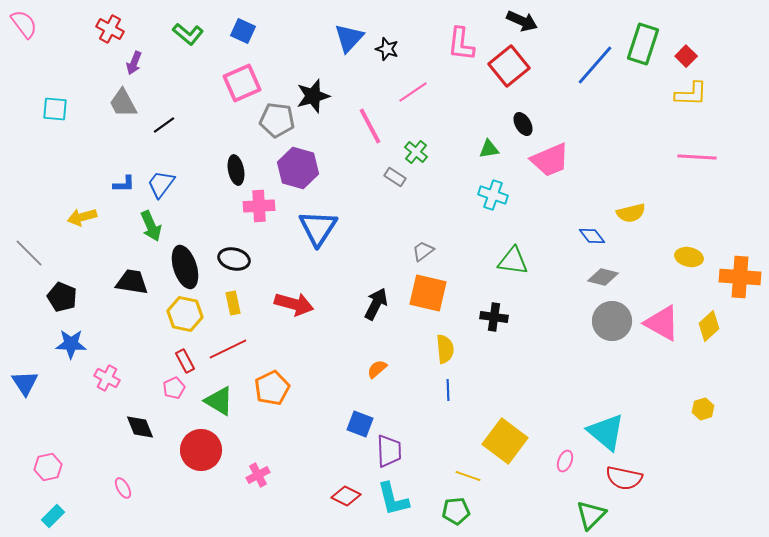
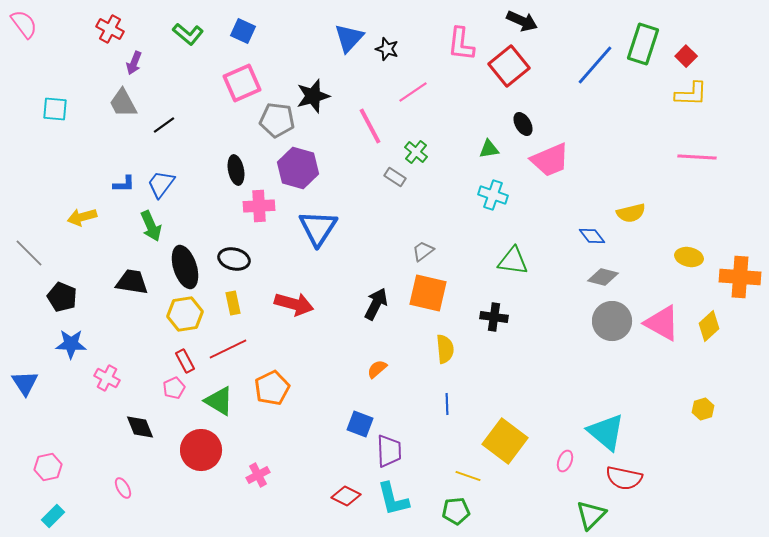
yellow hexagon at (185, 314): rotated 20 degrees counterclockwise
blue line at (448, 390): moved 1 px left, 14 px down
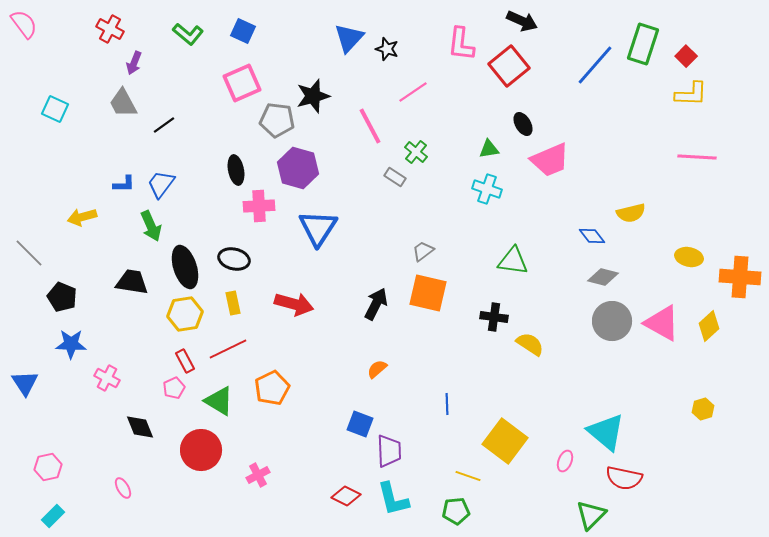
cyan square at (55, 109): rotated 20 degrees clockwise
cyan cross at (493, 195): moved 6 px left, 6 px up
yellow semicircle at (445, 349): moved 85 px right, 5 px up; rotated 52 degrees counterclockwise
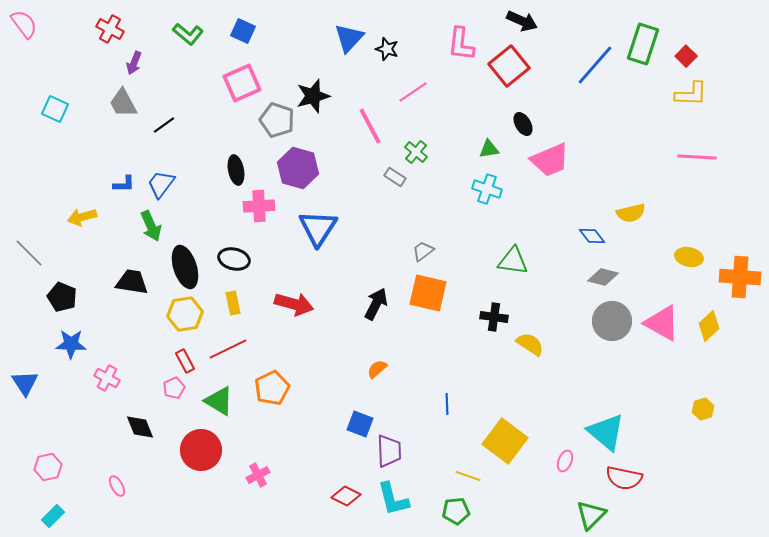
gray pentagon at (277, 120): rotated 12 degrees clockwise
pink ellipse at (123, 488): moved 6 px left, 2 px up
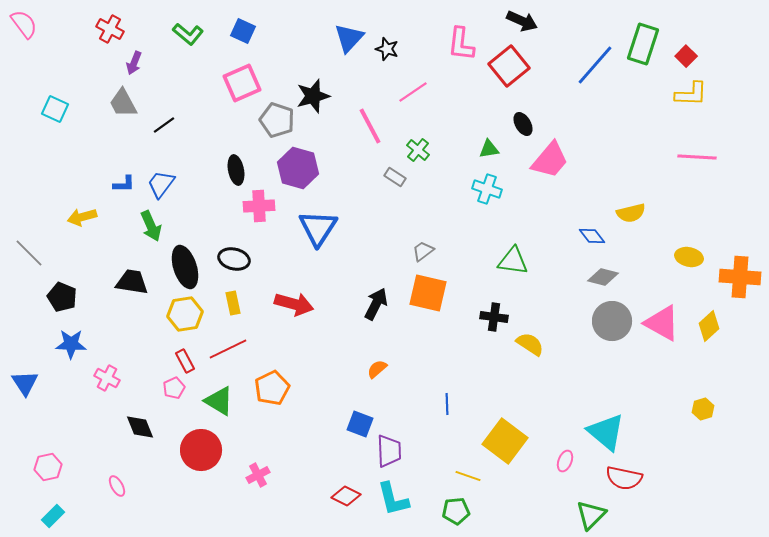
green cross at (416, 152): moved 2 px right, 2 px up
pink trapezoid at (550, 160): rotated 27 degrees counterclockwise
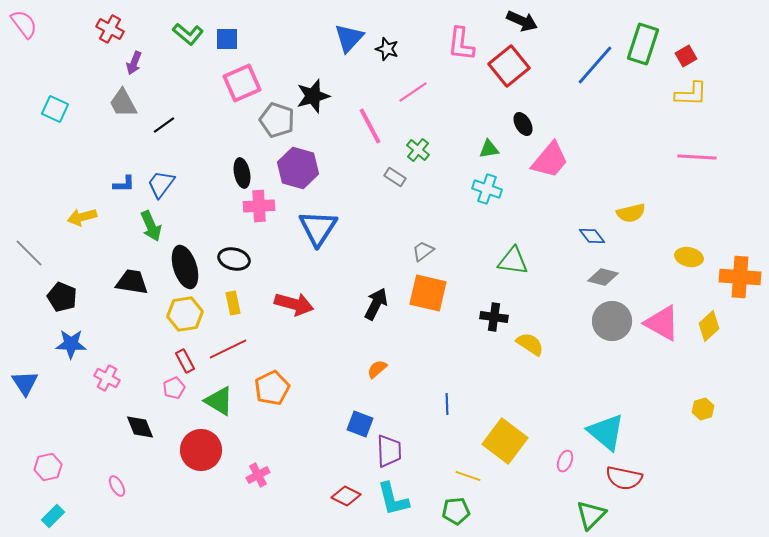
blue square at (243, 31): moved 16 px left, 8 px down; rotated 25 degrees counterclockwise
red square at (686, 56): rotated 15 degrees clockwise
black ellipse at (236, 170): moved 6 px right, 3 px down
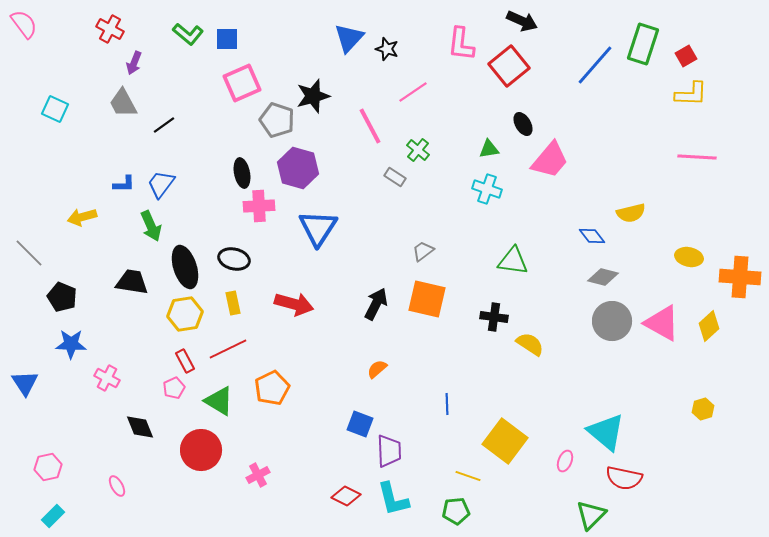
orange square at (428, 293): moved 1 px left, 6 px down
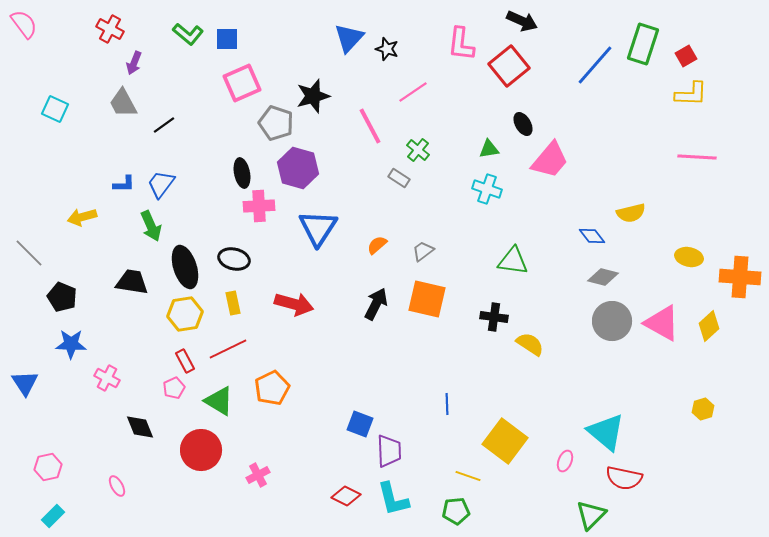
gray pentagon at (277, 120): moved 1 px left, 3 px down
gray rectangle at (395, 177): moved 4 px right, 1 px down
orange semicircle at (377, 369): moved 124 px up
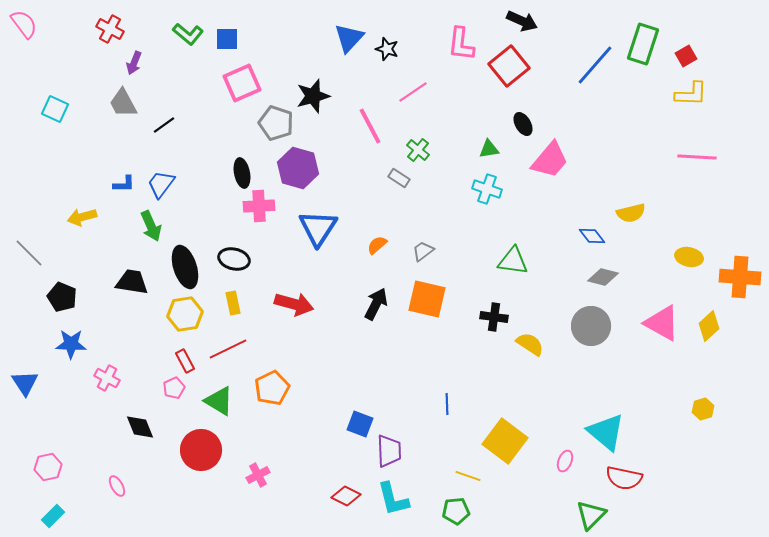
gray circle at (612, 321): moved 21 px left, 5 px down
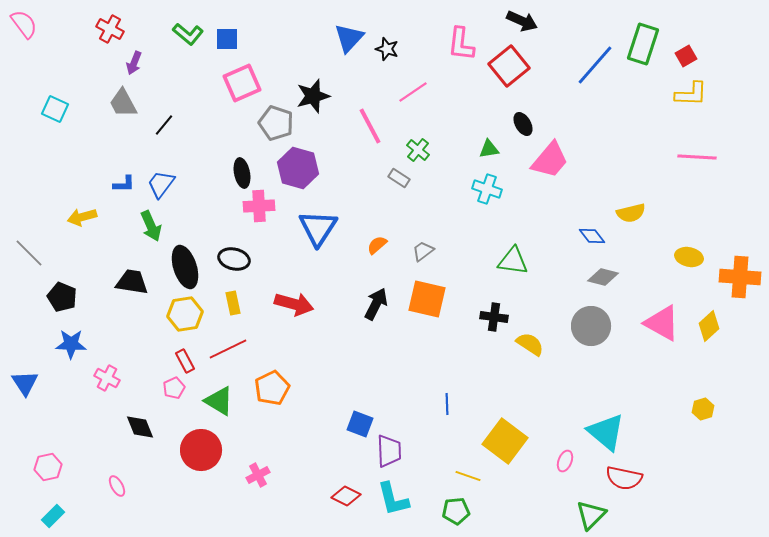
black line at (164, 125): rotated 15 degrees counterclockwise
